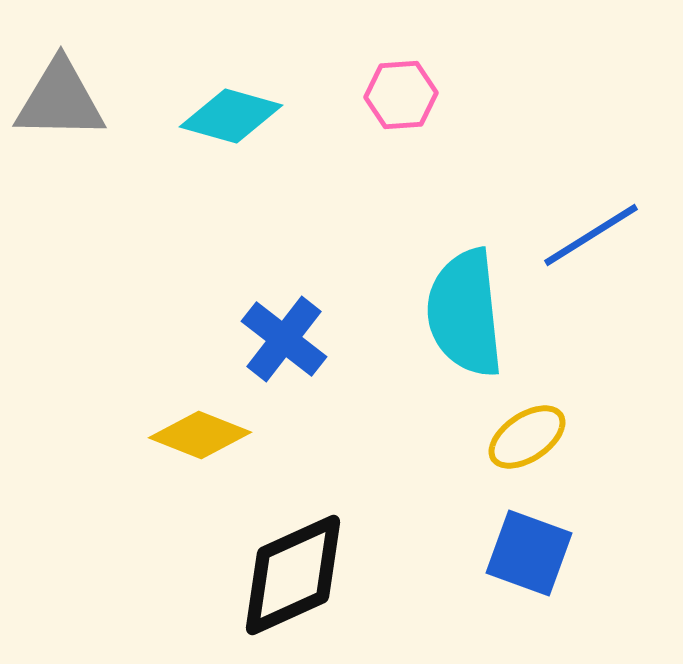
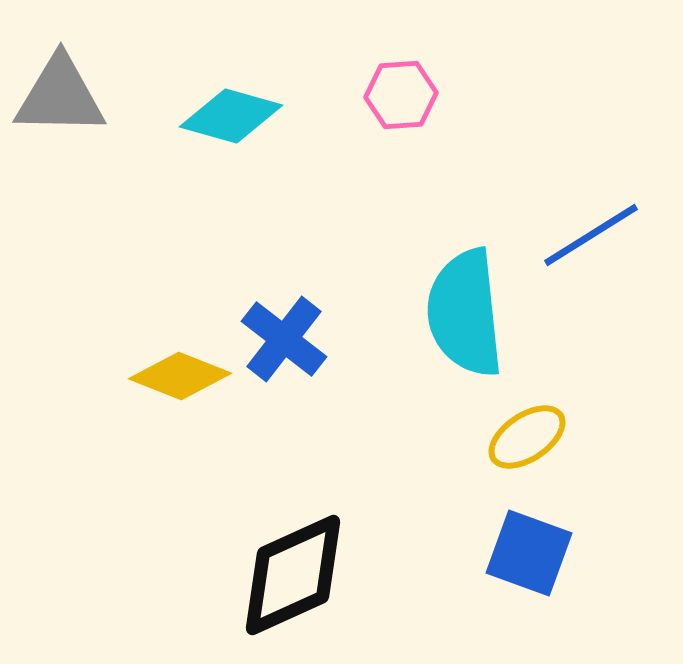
gray triangle: moved 4 px up
yellow diamond: moved 20 px left, 59 px up
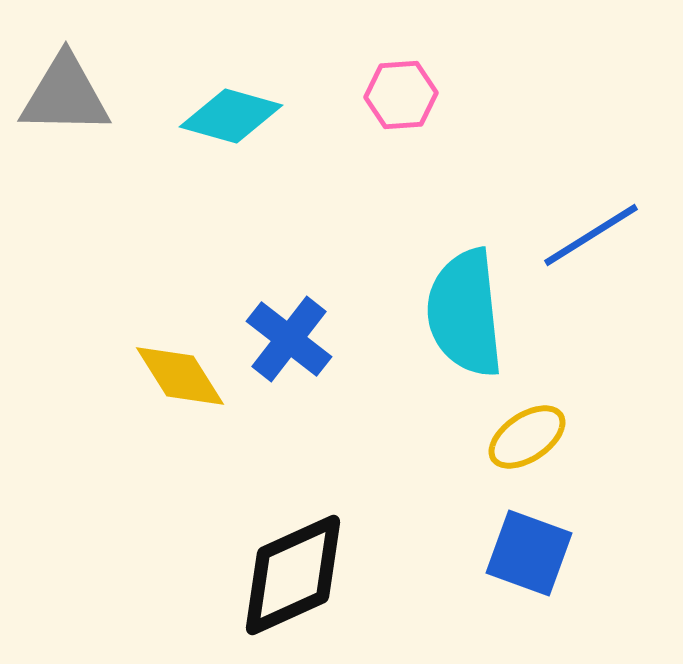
gray triangle: moved 5 px right, 1 px up
blue cross: moved 5 px right
yellow diamond: rotated 36 degrees clockwise
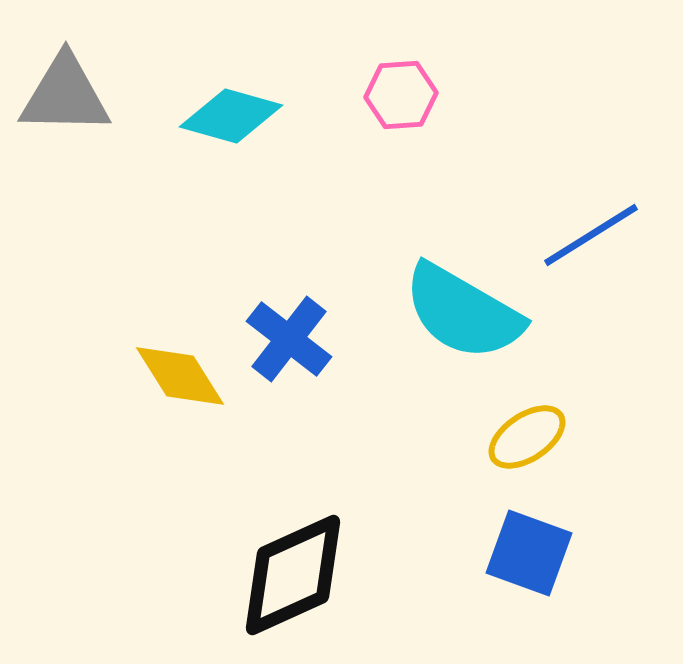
cyan semicircle: moved 2 px left, 1 px up; rotated 54 degrees counterclockwise
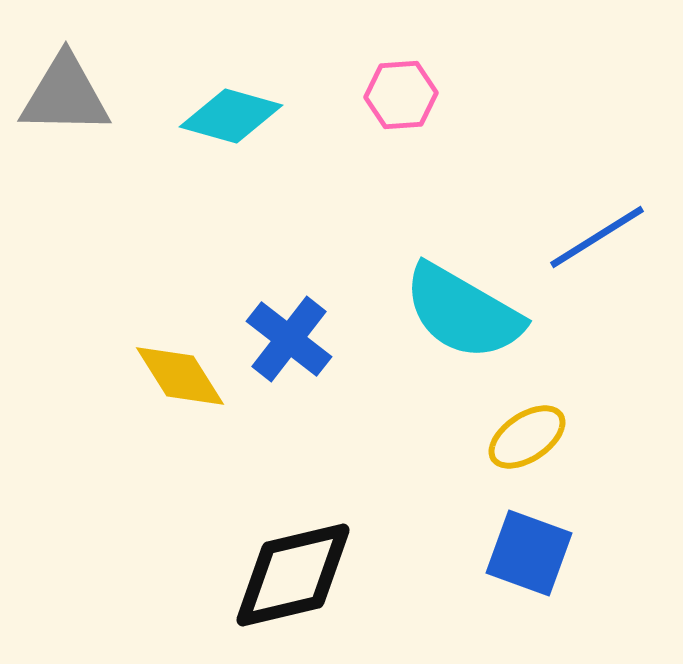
blue line: moved 6 px right, 2 px down
black diamond: rotated 11 degrees clockwise
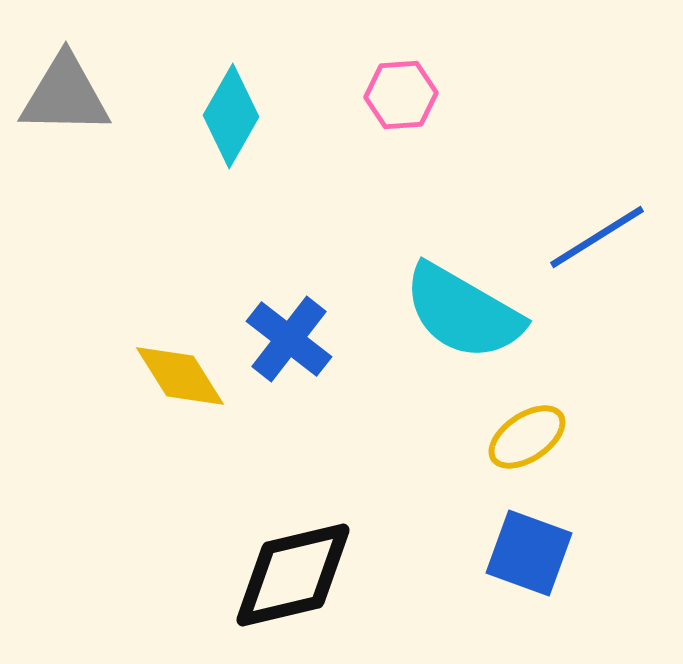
cyan diamond: rotated 76 degrees counterclockwise
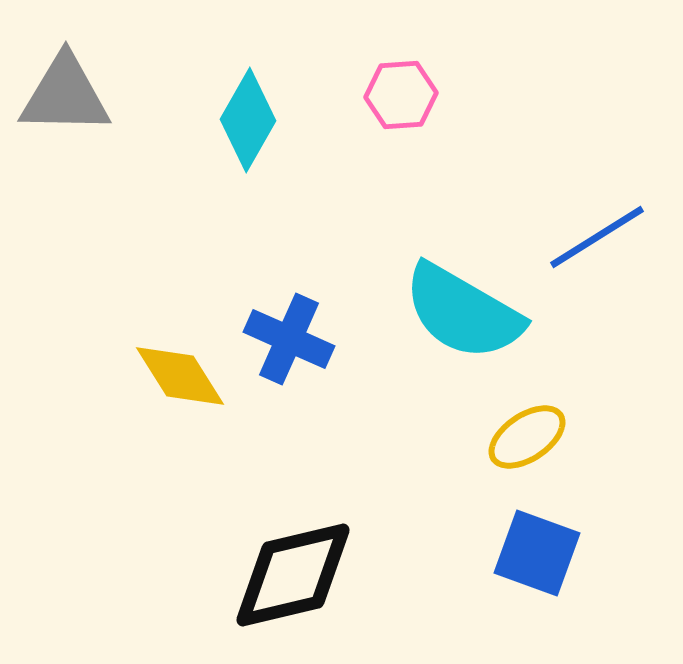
cyan diamond: moved 17 px right, 4 px down
blue cross: rotated 14 degrees counterclockwise
blue square: moved 8 px right
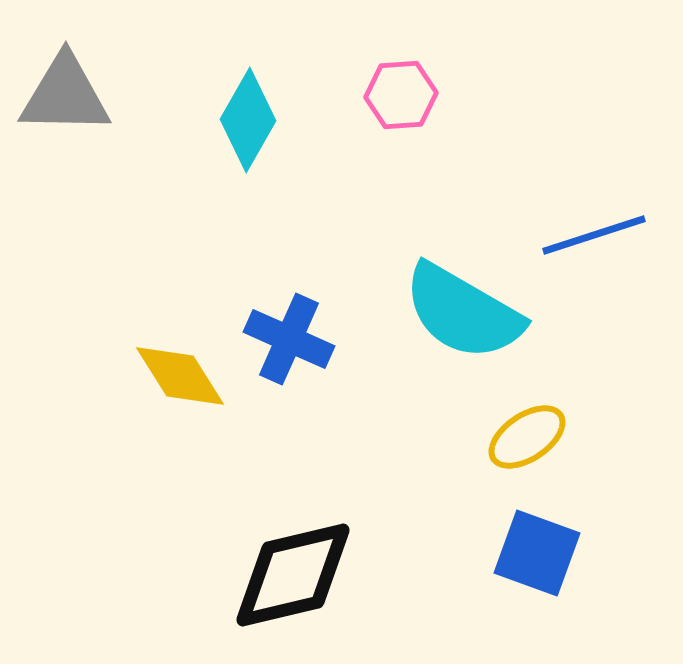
blue line: moved 3 px left, 2 px up; rotated 14 degrees clockwise
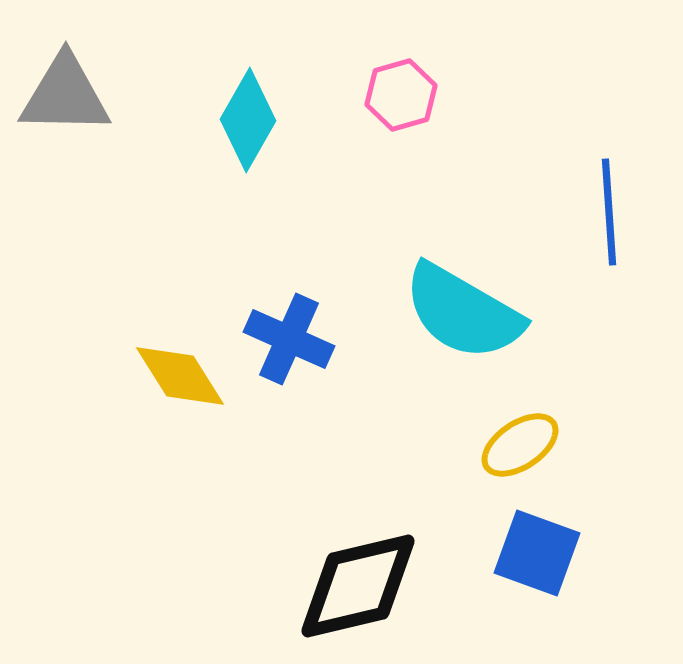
pink hexagon: rotated 12 degrees counterclockwise
blue line: moved 15 px right, 23 px up; rotated 76 degrees counterclockwise
yellow ellipse: moved 7 px left, 8 px down
black diamond: moved 65 px right, 11 px down
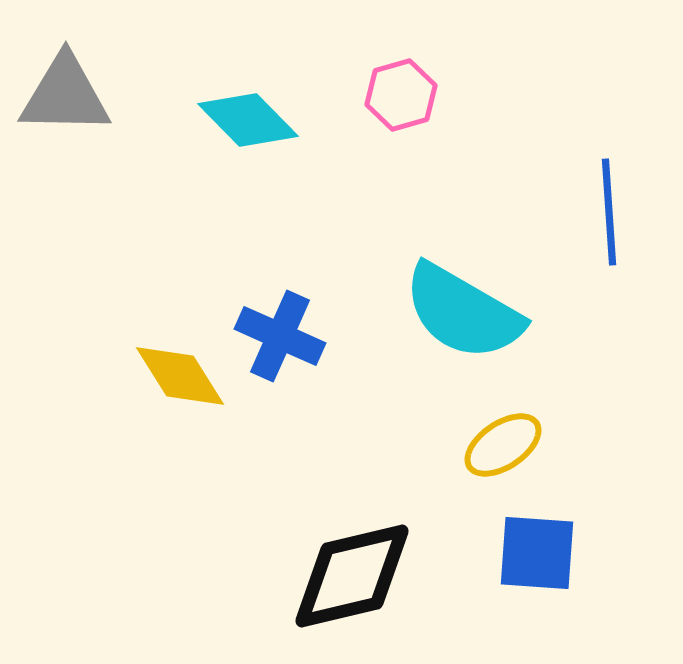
cyan diamond: rotated 74 degrees counterclockwise
blue cross: moved 9 px left, 3 px up
yellow ellipse: moved 17 px left
blue square: rotated 16 degrees counterclockwise
black diamond: moved 6 px left, 10 px up
